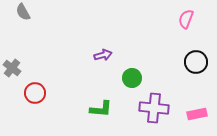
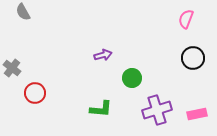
black circle: moved 3 px left, 4 px up
purple cross: moved 3 px right, 2 px down; rotated 24 degrees counterclockwise
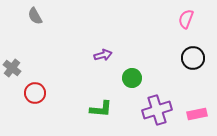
gray semicircle: moved 12 px right, 4 px down
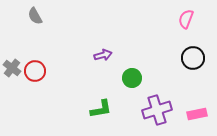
red circle: moved 22 px up
green L-shape: rotated 15 degrees counterclockwise
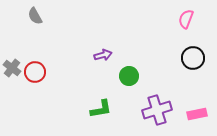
red circle: moved 1 px down
green circle: moved 3 px left, 2 px up
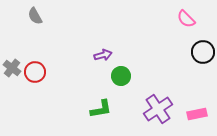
pink semicircle: rotated 66 degrees counterclockwise
black circle: moved 10 px right, 6 px up
green circle: moved 8 px left
purple cross: moved 1 px right, 1 px up; rotated 16 degrees counterclockwise
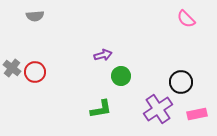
gray semicircle: rotated 66 degrees counterclockwise
black circle: moved 22 px left, 30 px down
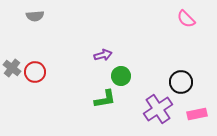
green L-shape: moved 4 px right, 10 px up
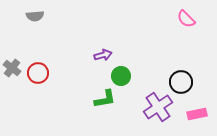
red circle: moved 3 px right, 1 px down
purple cross: moved 2 px up
